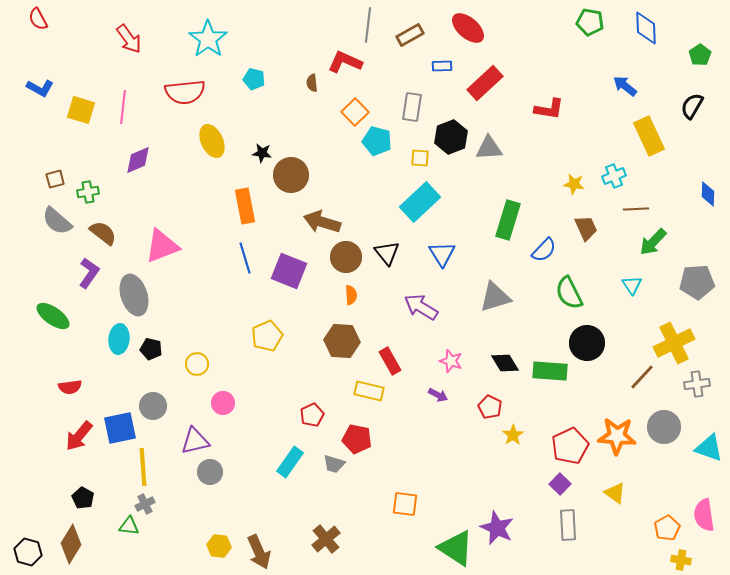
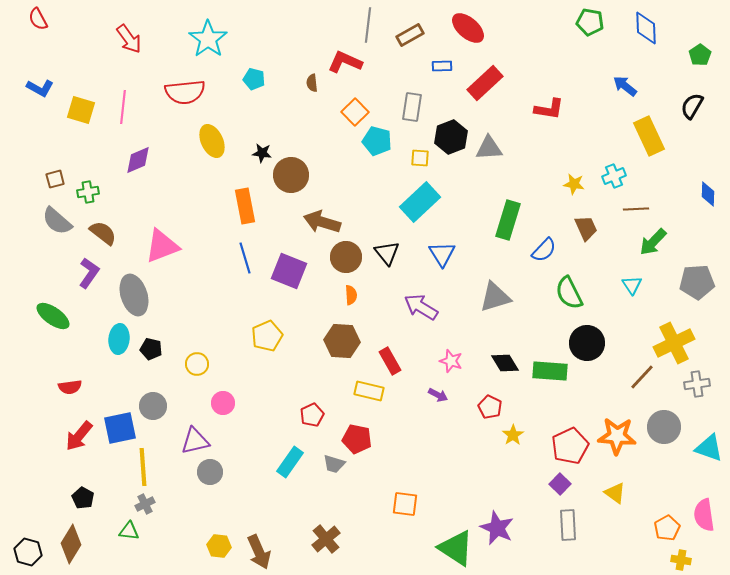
green triangle at (129, 526): moved 5 px down
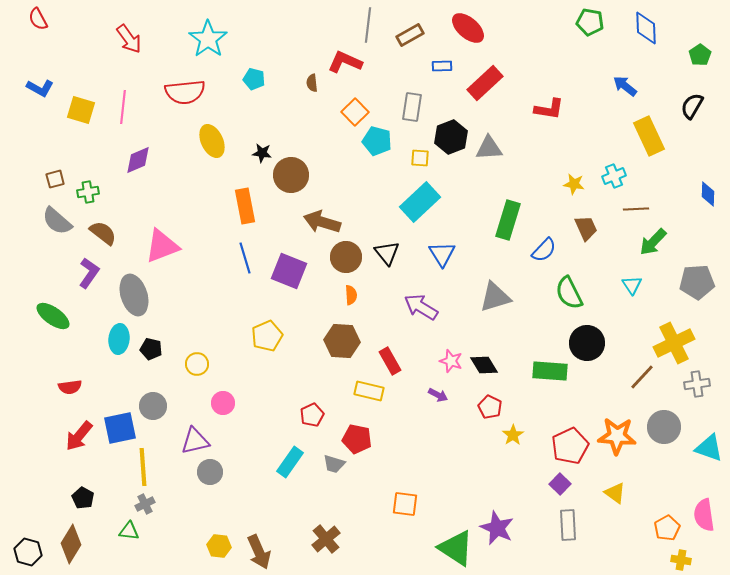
black diamond at (505, 363): moved 21 px left, 2 px down
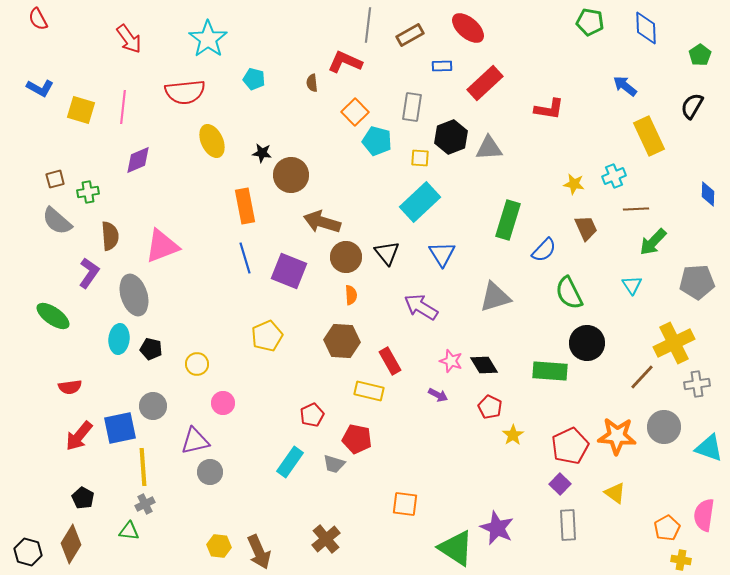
brown semicircle at (103, 233): moved 7 px right, 3 px down; rotated 48 degrees clockwise
pink semicircle at (704, 515): rotated 16 degrees clockwise
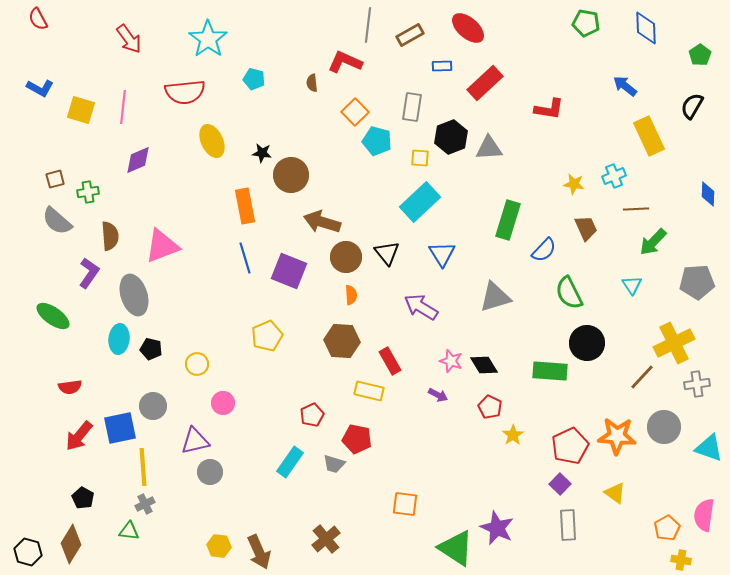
green pentagon at (590, 22): moved 4 px left, 1 px down
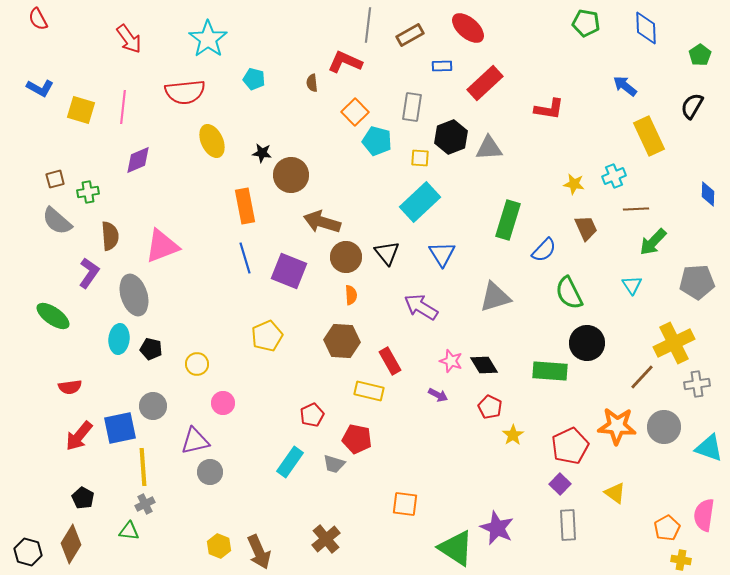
orange star at (617, 436): moved 10 px up
yellow hexagon at (219, 546): rotated 15 degrees clockwise
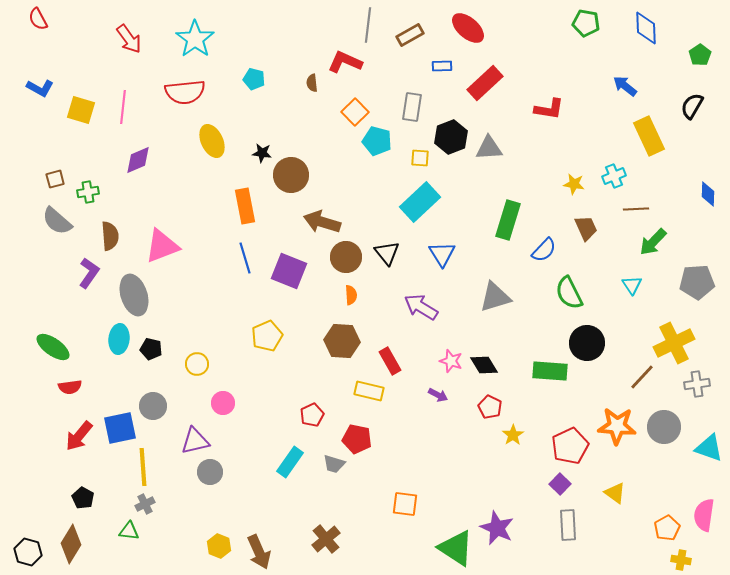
cyan star at (208, 39): moved 13 px left
green ellipse at (53, 316): moved 31 px down
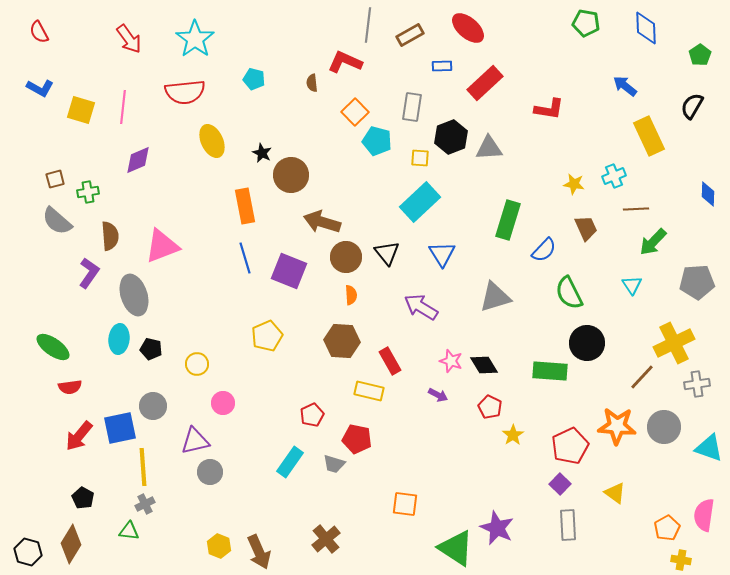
red semicircle at (38, 19): moved 1 px right, 13 px down
black star at (262, 153): rotated 18 degrees clockwise
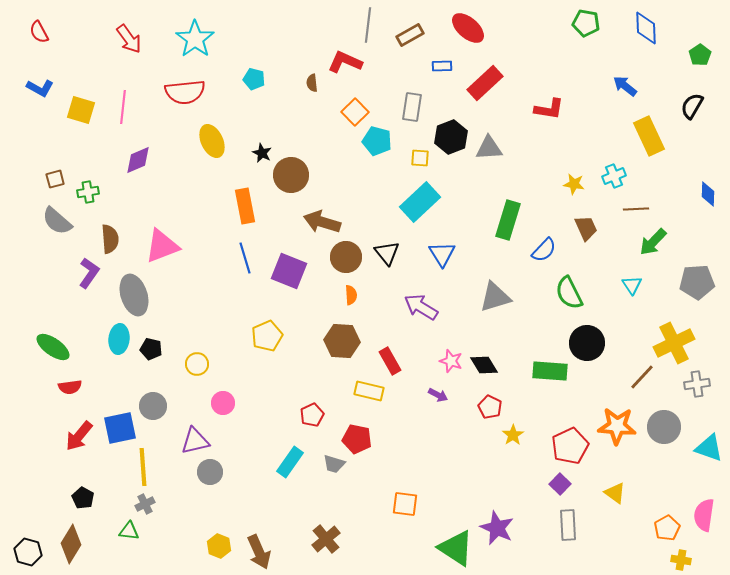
brown semicircle at (110, 236): moved 3 px down
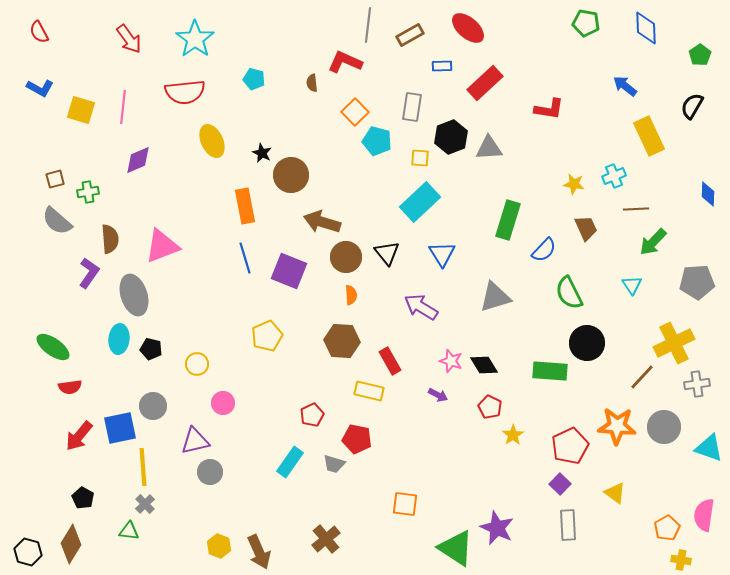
gray cross at (145, 504): rotated 18 degrees counterclockwise
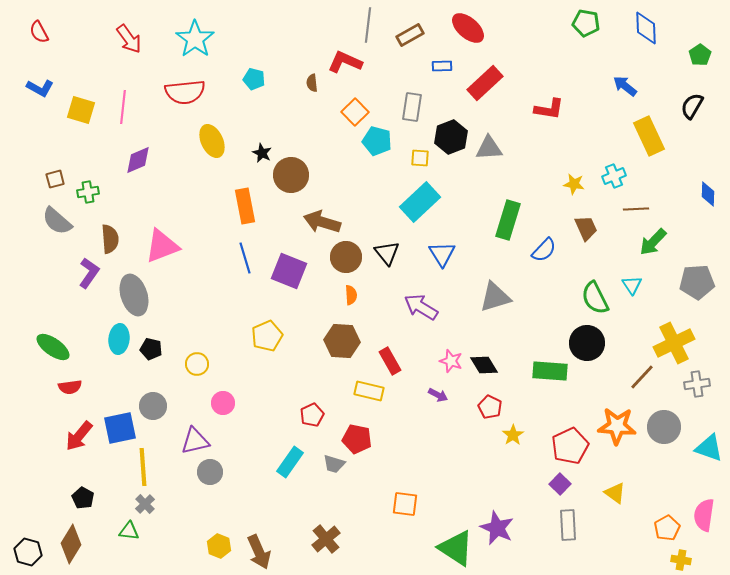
green semicircle at (569, 293): moved 26 px right, 5 px down
